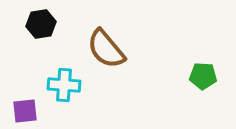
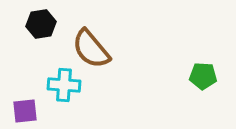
brown semicircle: moved 15 px left
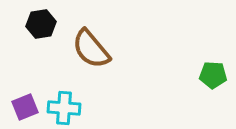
green pentagon: moved 10 px right, 1 px up
cyan cross: moved 23 px down
purple square: moved 4 px up; rotated 16 degrees counterclockwise
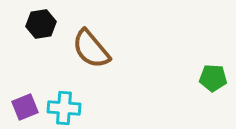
green pentagon: moved 3 px down
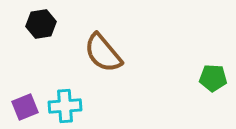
brown semicircle: moved 12 px right, 4 px down
cyan cross: moved 1 px right, 2 px up; rotated 8 degrees counterclockwise
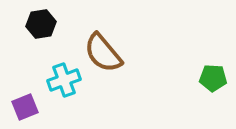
cyan cross: moved 1 px left, 26 px up; rotated 16 degrees counterclockwise
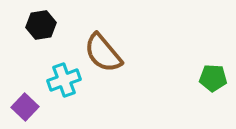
black hexagon: moved 1 px down
purple square: rotated 24 degrees counterclockwise
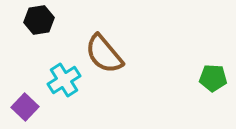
black hexagon: moved 2 px left, 5 px up
brown semicircle: moved 1 px right, 1 px down
cyan cross: rotated 12 degrees counterclockwise
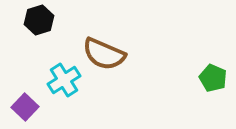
black hexagon: rotated 8 degrees counterclockwise
brown semicircle: rotated 27 degrees counterclockwise
green pentagon: rotated 20 degrees clockwise
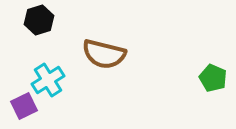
brown semicircle: rotated 9 degrees counterclockwise
cyan cross: moved 16 px left
purple square: moved 1 px left, 1 px up; rotated 20 degrees clockwise
